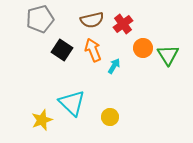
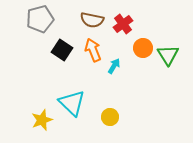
brown semicircle: rotated 25 degrees clockwise
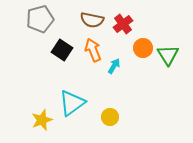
cyan triangle: rotated 40 degrees clockwise
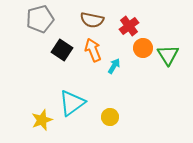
red cross: moved 6 px right, 2 px down
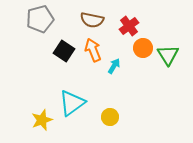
black square: moved 2 px right, 1 px down
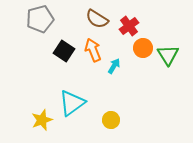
brown semicircle: moved 5 px right, 1 px up; rotated 20 degrees clockwise
yellow circle: moved 1 px right, 3 px down
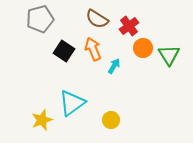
orange arrow: moved 1 px up
green triangle: moved 1 px right
